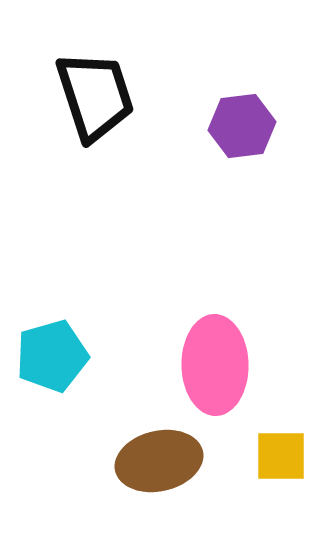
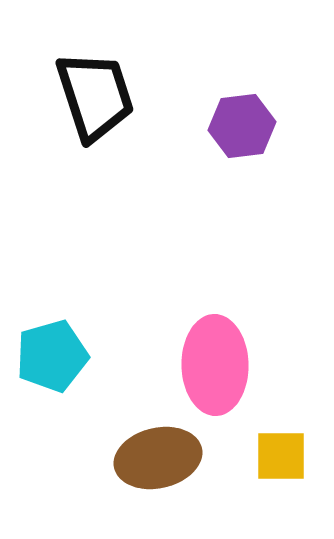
brown ellipse: moved 1 px left, 3 px up
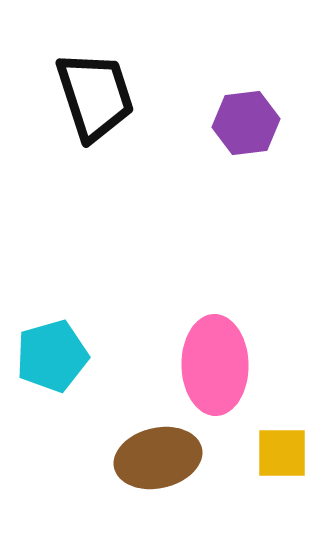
purple hexagon: moved 4 px right, 3 px up
yellow square: moved 1 px right, 3 px up
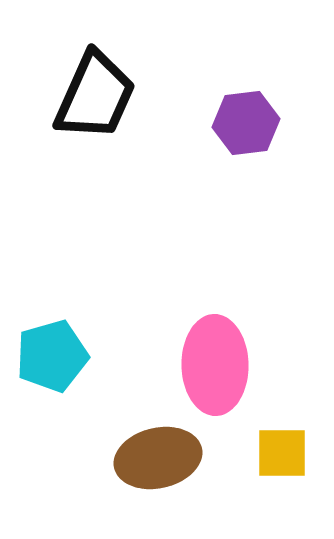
black trapezoid: rotated 42 degrees clockwise
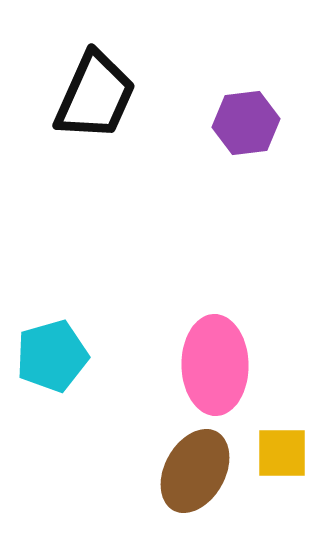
brown ellipse: moved 37 px right, 13 px down; rotated 48 degrees counterclockwise
